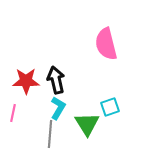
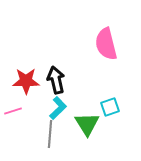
cyan L-shape: rotated 15 degrees clockwise
pink line: moved 2 px up; rotated 60 degrees clockwise
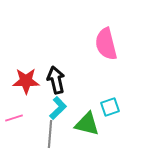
pink line: moved 1 px right, 7 px down
green triangle: rotated 44 degrees counterclockwise
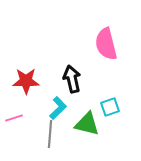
black arrow: moved 16 px right, 1 px up
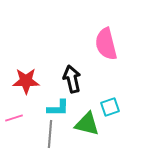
cyan L-shape: rotated 45 degrees clockwise
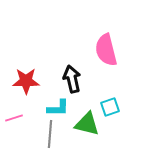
pink semicircle: moved 6 px down
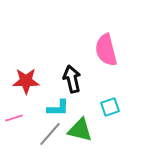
green triangle: moved 7 px left, 6 px down
gray line: rotated 36 degrees clockwise
